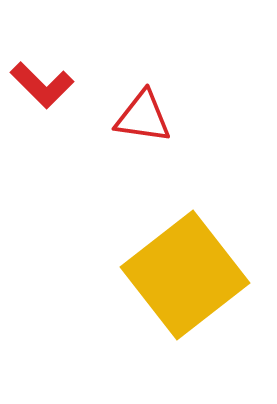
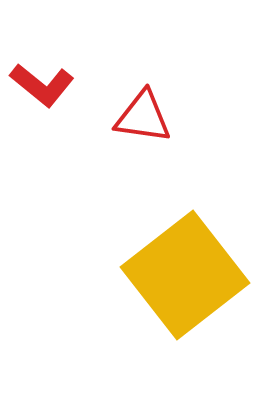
red L-shape: rotated 6 degrees counterclockwise
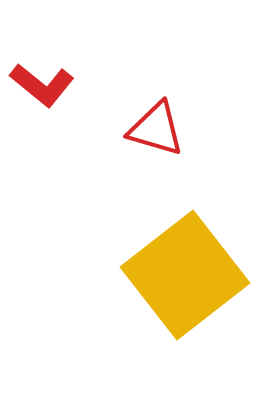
red triangle: moved 13 px right, 12 px down; rotated 8 degrees clockwise
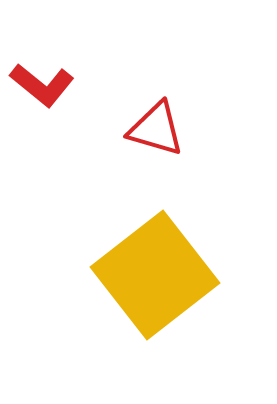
yellow square: moved 30 px left
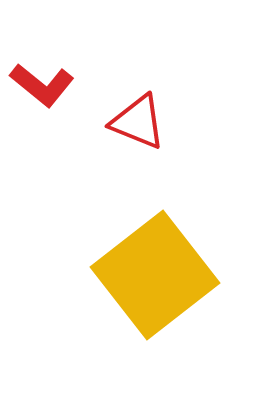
red triangle: moved 18 px left, 7 px up; rotated 6 degrees clockwise
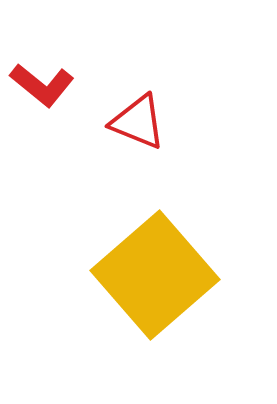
yellow square: rotated 3 degrees counterclockwise
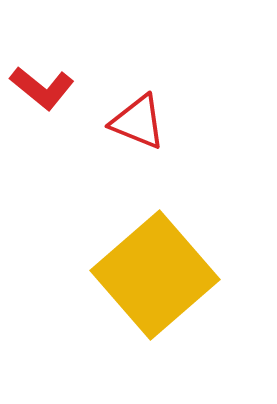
red L-shape: moved 3 px down
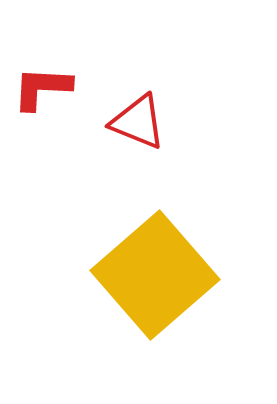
red L-shape: rotated 144 degrees clockwise
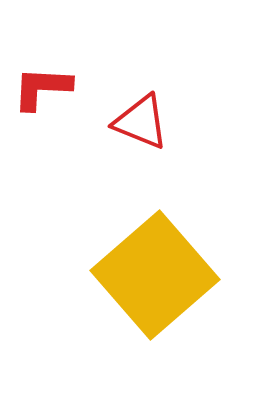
red triangle: moved 3 px right
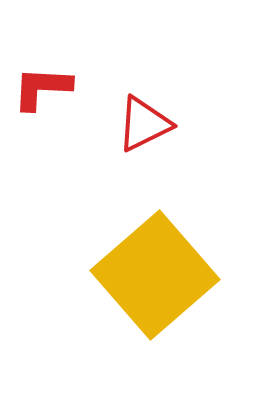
red triangle: moved 3 px right, 2 px down; rotated 48 degrees counterclockwise
